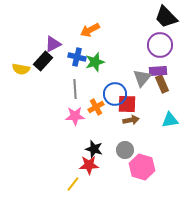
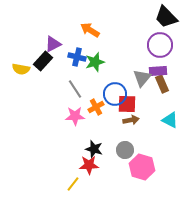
orange arrow: rotated 60 degrees clockwise
gray line: rotated 30 degrees counterclockwise
cyan triangle: rotated 36 degrees clockwise
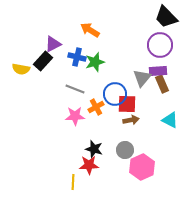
gray line: rotated 36 degrees counterclockwise
pink hexagon: rotated 20 degrees clockwise
yellow line: moved 2 px up; rotated 35 degrees counterclockwise
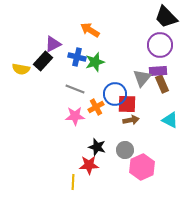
black star: moved 3 px right, 2 px up
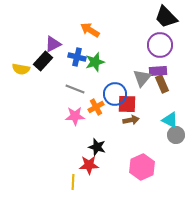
gray circle: moved 51 px right, 15 px up
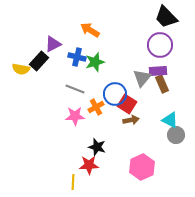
black rectangle: moved 4 px left
red square: rotated 30 degrees clockwise
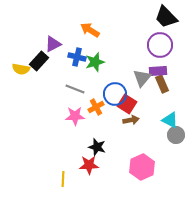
yellow line: moved 10 px left, 3 px up
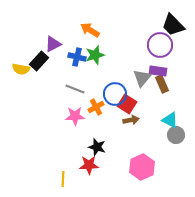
black trapezoid: moved 7 px right, 8 px down
green star: moved 7 px up
purple rectangle: rotated 12 degrees clockwise
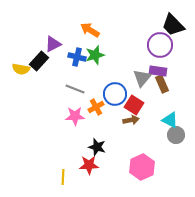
red square: moved 7 px right, 1 px down
yellow line: moved 2 px up
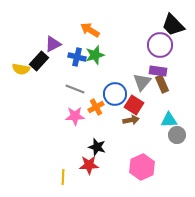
gray triangle: moved 4 px down
cyan triangle: moved 1 px left; rotated 30 degrees counterclockwise
gray circle: moved 1 px right
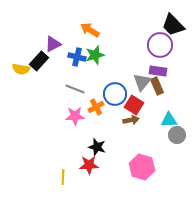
brown rectangle: moved 5 px left, 2 px down
pink hexagon: rotated 20 degrees counterclockwise
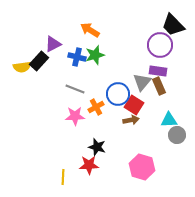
yellow semicircle: moved 1 px right, 2 px up; rotated 18 degrees counterclockwise
brown rectangle: moved 2 px right
blue circle: moved 3 px right
